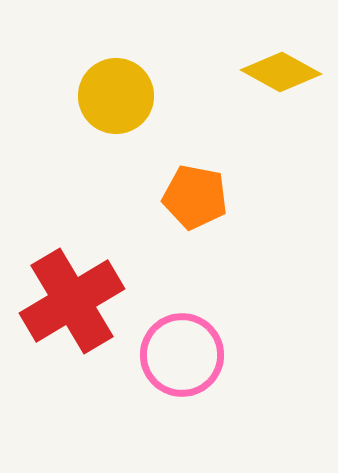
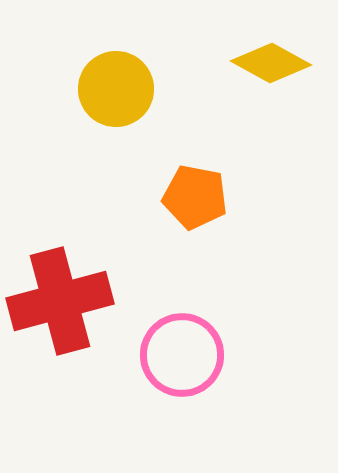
yellow diamond: moved 10 px left, 9 px up
yellow circle: moved 7 px up
red cross: moved 12 px left; rotated 16 degrees clockwise
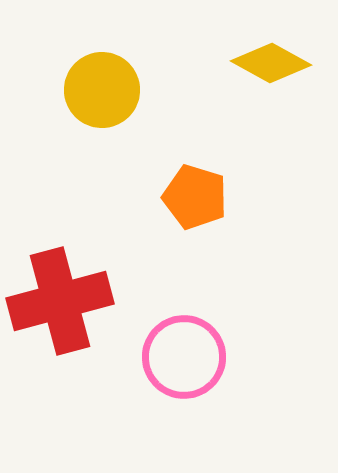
yellow circle: moved 14 px left, 1 px down
orange pentagon: rotated 6 degrees clockwise
pink circle: moved 2 px right, 2 px down
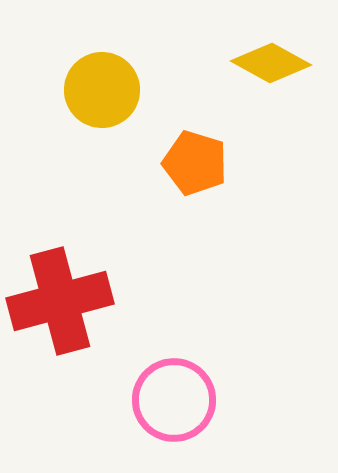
orange pentagon: moved 34 px up
pink circle: moved 10 px left, 43 px down
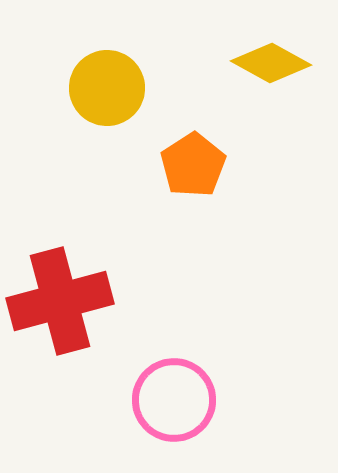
yellow circle: moved 5 px right, 2 px up
orange pentagon: moved 2 px left, 2 px down; rotated 22 degrees clockwise
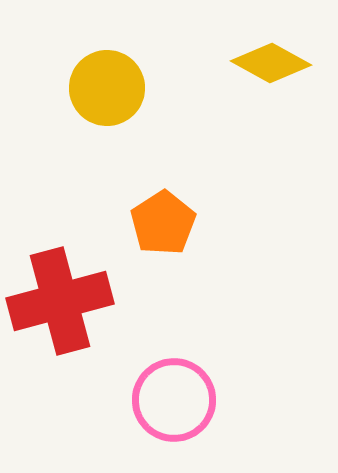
orange pentagon: moved 30 px left, 58 px down
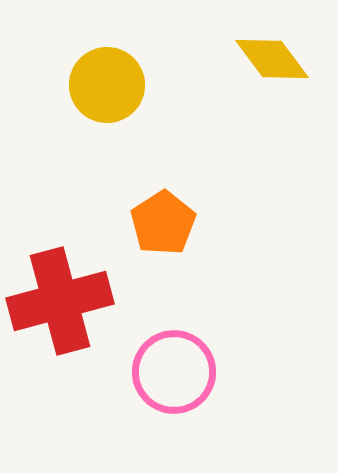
yellow diamond: moved 1 px right, 4 px up; rotated 24 degrees clockwise
yellow circle: moved 3 px up
pink circle: moved 28 px up
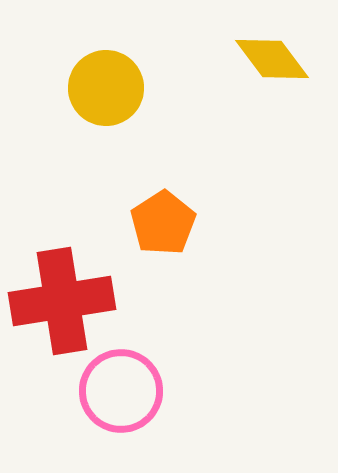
yellow circle: moved 1 px left, 3 px down
red cross: moved 2 px right; rotated 6 degrees clockwise
pink circle: moved 53 px left, 19 px down
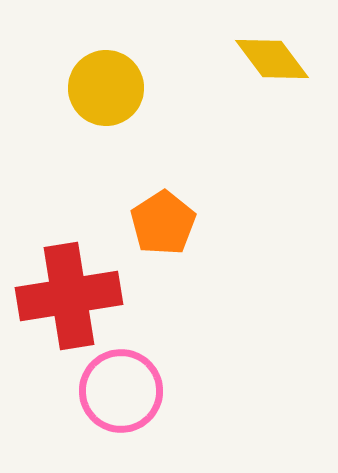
red cross: moved 7 px right, 5 px up
